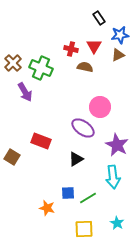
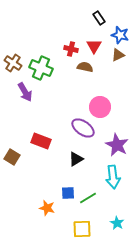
blue star: rotated 24 degrees clockwise
brown cross: rotated 12 degrees counterclockwise
yellow square: moved 2 px left
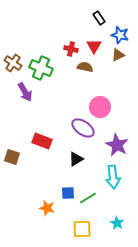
red rectangle: moved 1 px right
brown square: rotated 14 degrees counterclockwise
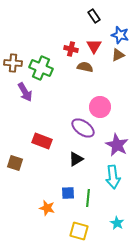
black rectangle: moved 5 px left, 2 px up
brown cross: rotated 30 degrees counterclockwise
brown square: moved 3 px right, 6 px down
green line: rotated 54 degrees counterclockwise
yellow square: moved 3 px left, 2 px down; rotated 18 degrees clockwise
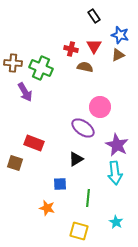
red rectangle: moved 8 px left, 2 px down
cyan arrow: moved 2 px right, 4 px up
blue square: moved 8 px left, 9 px up
cyan star: moved 1 px left, 1 px up
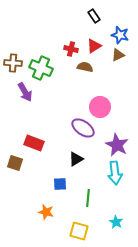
red triangle: rotated 28 degrees clockwise
orange star: moved 1 px left, 4 px down
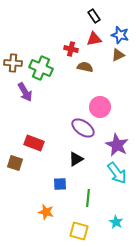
red triangle: moved 7 px up; rotated 21 degrees clockwise
cyan arrow: moved 2 px right; rotated 30 degrees counterclockwise
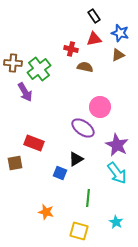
blue star: moved 2 px up
green cross: moved 2 px left, 1 px down; rotated 30 degrees clockwise
brown square: rotated 28 degrees counterclockwise
blue square: moved 11 px up; rotated 24 degrees clockwise
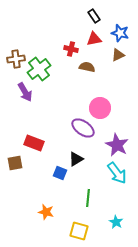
brown cross: moved 3 px right, 4 px up; rotated 12 degrees counterclockwise
brown semicircle: moved 2 px right
pink circle: moved 1 px down
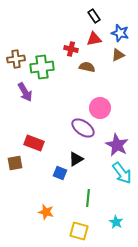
green cross: moved 3 px right, 2 px up; rotated 30 degrees clockwise
cyan arrow: moved 5 px right
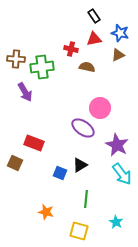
brown cross: rotated 12 degrees clockwise
black triangle: moved 4 px right, 6 px down
brown square: rotated 35 degrees clockwise
cyan arrow: moved 1 px down
green line: moved 2 px left, 1 px down
